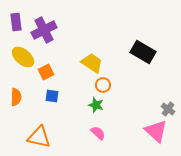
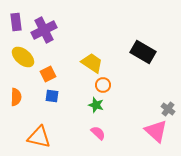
orange square: moved 2 px right, 2 px down
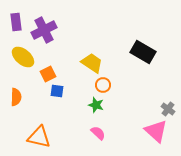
blue square: moved 5 px right, 5 px up
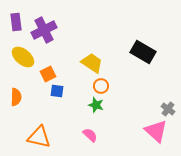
orange circle: moved 2 px left, 1 px down
pink semicircle: moved 8 px left, 2 px down
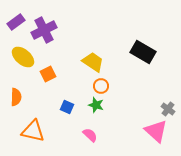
purple rectangle: rotated 60 degrees clockwise
yellow trapezoid: moved 1 px right, 1 px up
blue square: moved 10 px right, 16 px down; rotated 16 degrees clockwise
orange triangle: moved 6 px left, 6 px up
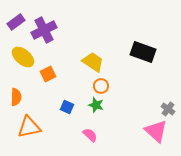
black rectangle: rotated 10 degrees counterclockwise
orange triangle: moved 4 px left, 4 px up; rotated 25 degrees counterclockwise
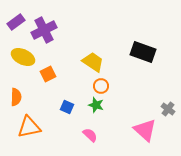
yellow ellipse: rotated 15 degrees counterclockwise
pink triangle: moved 11 px left, 1 px up
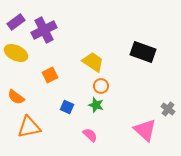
yellow ellipse: moved 7 px left, 4 px up
orange square: moved 2 px right, 1 px down
orange semicircle: rotated 126 degrees clockwise
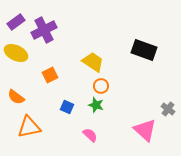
black rectangle: moved 1 px right, 2 px up
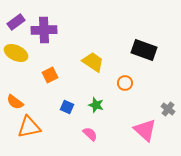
purple cross: rotated 25 degrees clockwise
orange circle: moved 24 px right, 3 px up
orange semicircle: moved 1 px left, 5 px down
pink semicircle: moved 1 px up
